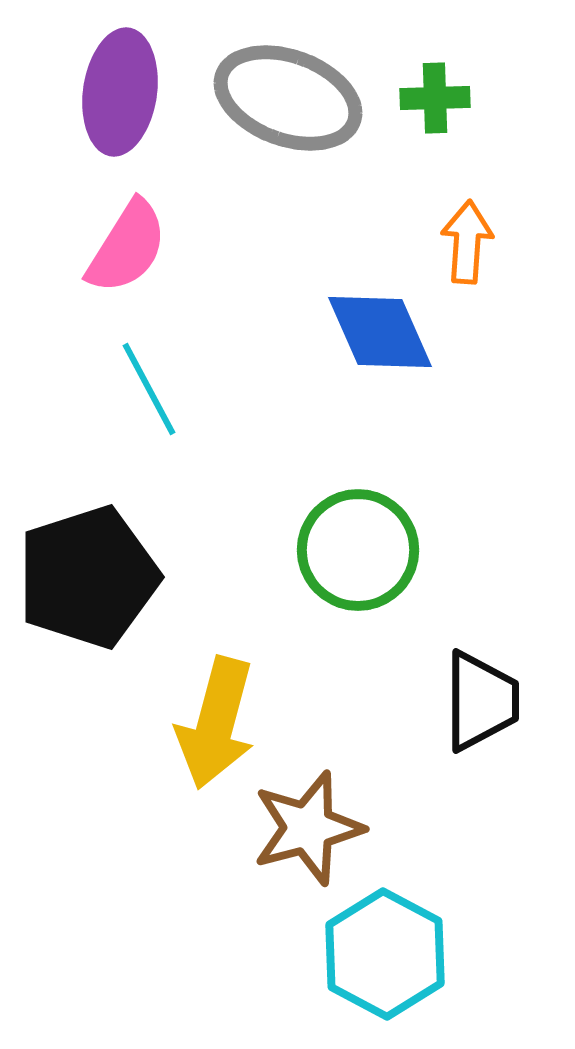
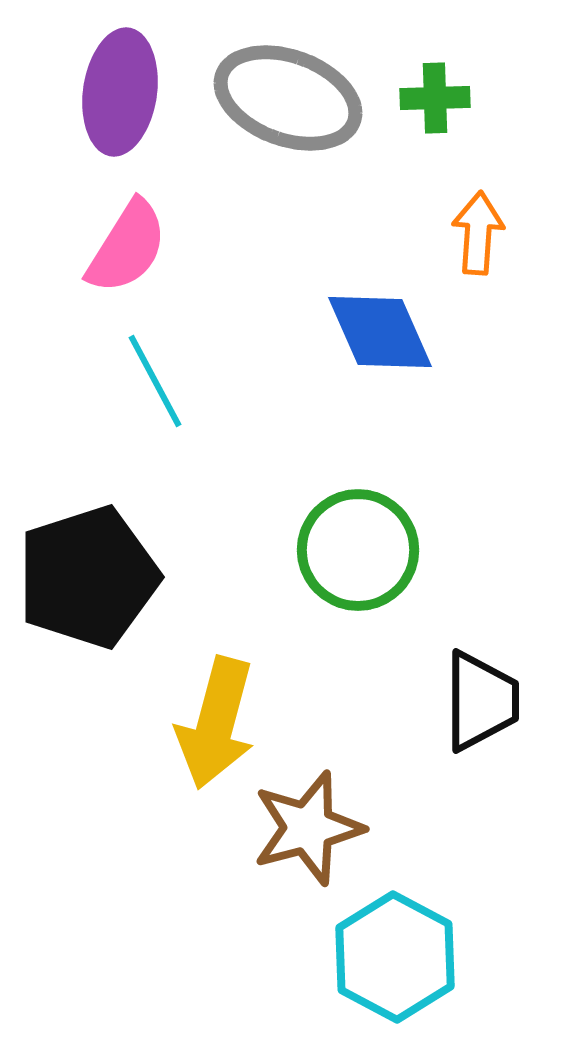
orange arrow: moved 11 px right, 9 px up
cyan line: moved 6 px right, 8 px up
cyan hexagon: moved 10 px right, 3 px down
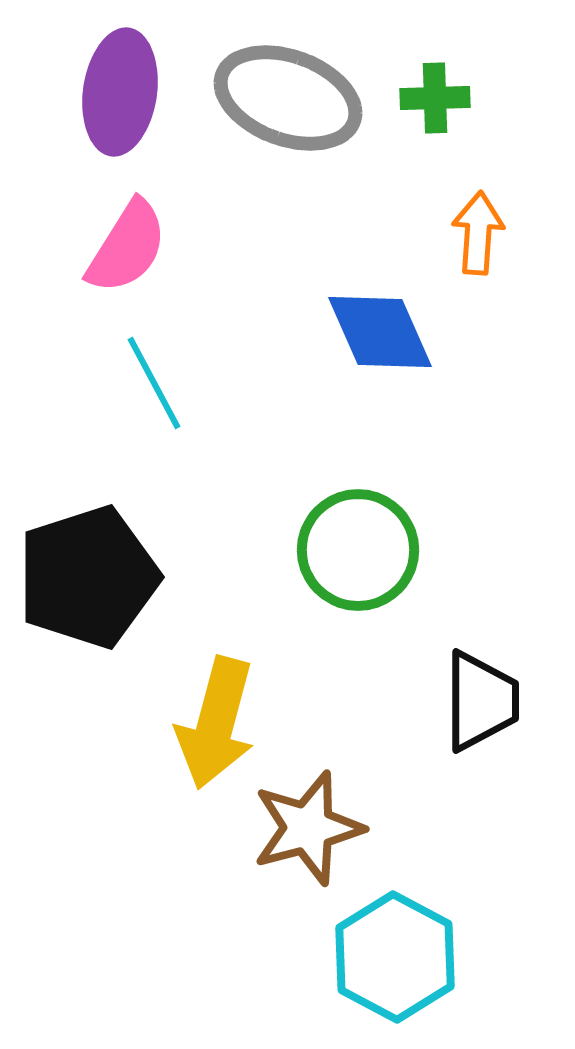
cyan line: moved 1 px left, 2 px down
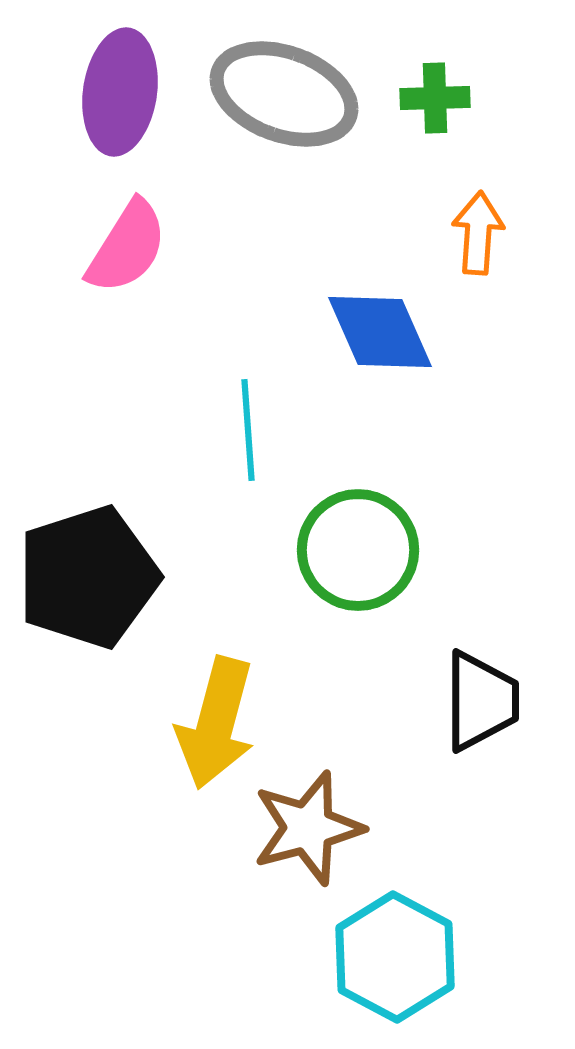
gray ellipse: moved 4 px left, 4 px up
cyan line: moved 94 px right, 47 px down; rotated 24 degrees clockwise
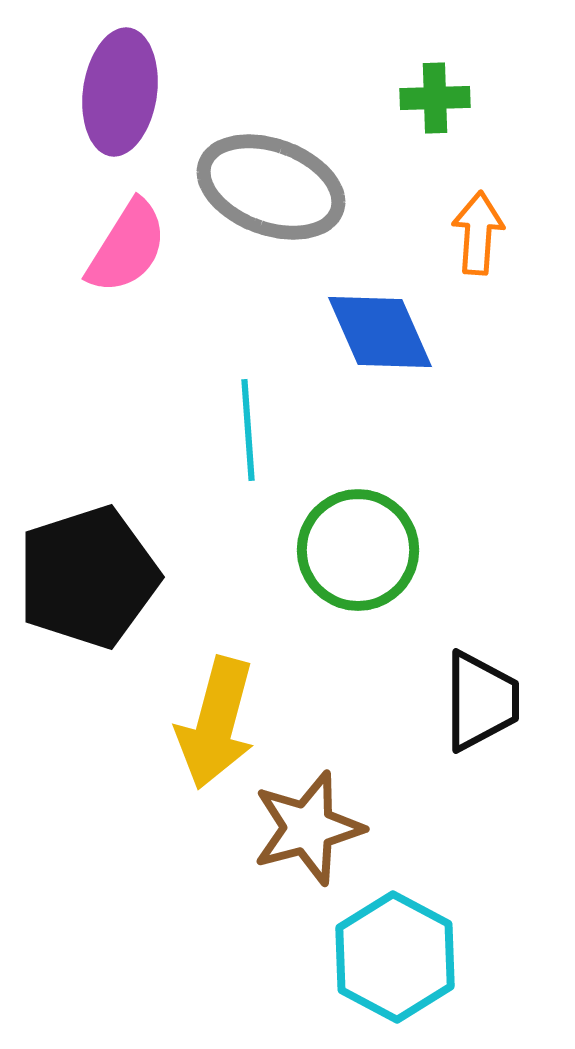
gray ellipse: moved 13 px left, 93 px down
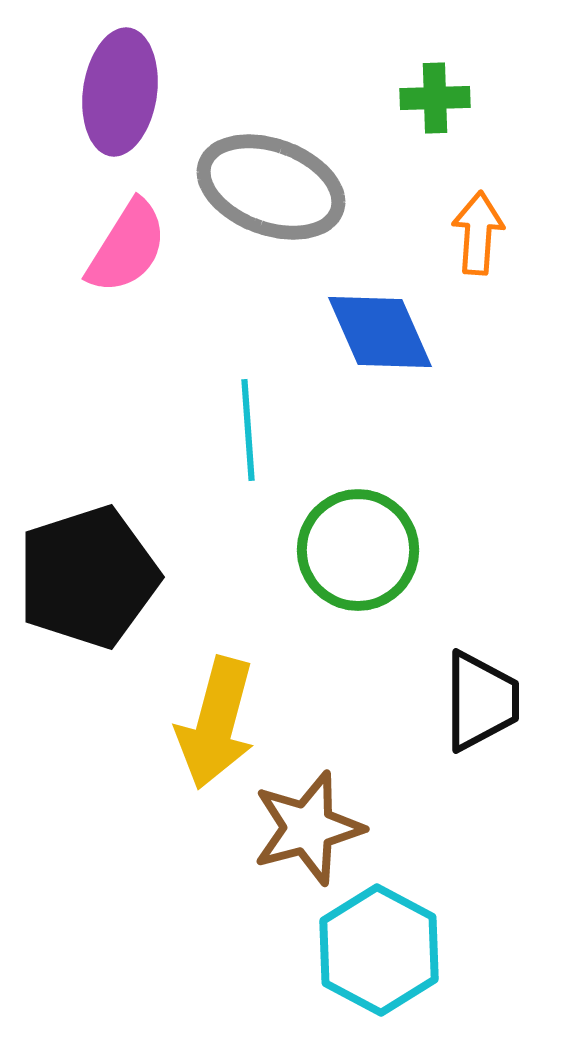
cyan hexagon: moved 16 px left, 7 px up
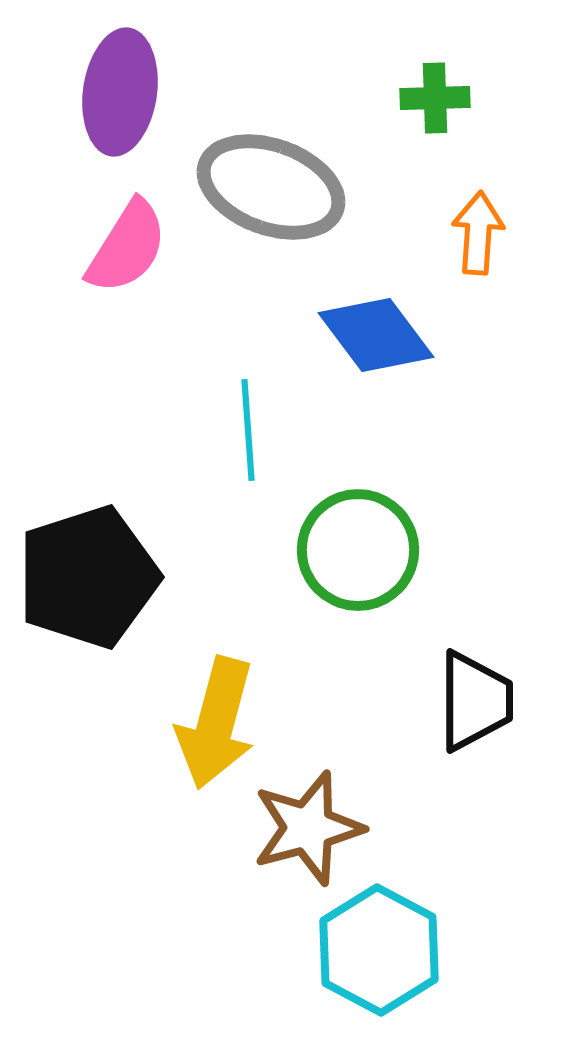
blue diamond: moved 4 px left, 3 px down; rotated 13 degrees counterclockwise
black trapezoid: moved 6 px left
